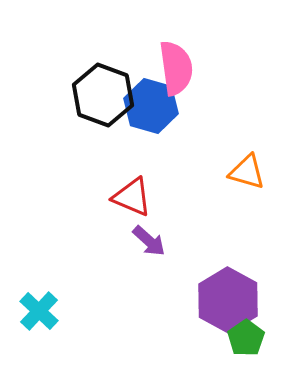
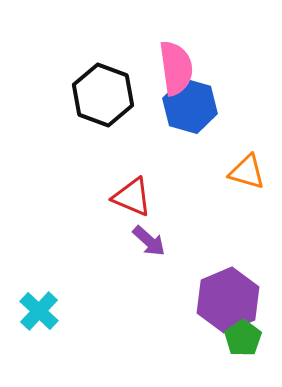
blue hexagon: moved 39 px right
purple hexagon: rotated 8 degrees clockwise
green pentagon: moved 3 px left
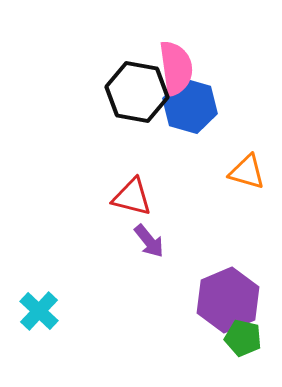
black hexagon: moved 34 px right, 3 px up; rotated 10 degrees counterclockwise
red triangle: rotated 9 degrees counterclockwise
purple arrow: rotated 9 degrees clockwise
green pentagon: rotated 24 degrees counterclockwise
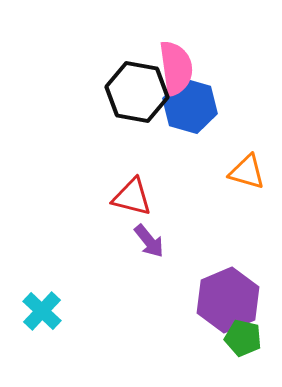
cyan cross: moved 3 px right
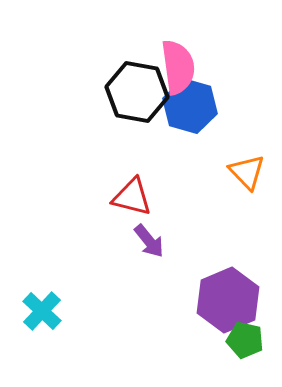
pink semicircle: moved 2 px right, 1 px up
orange triangle: rotated 30 degrees clockwise
green pentagon: moved 2 px right, 2 px down
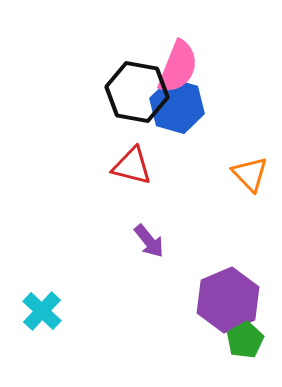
pink semicircle: rotated 30 degrees clockwise
blue hexagon: moved 13 px left
orange triangle: moved 3 px right, 2 px down
red triangle: moved 31 px up
green pentagon: rotated 30 degrees clockwise
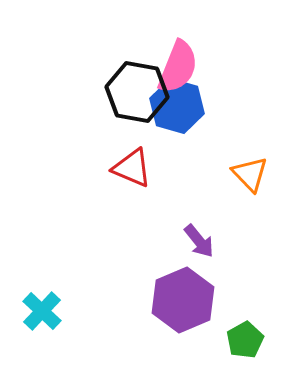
red triangle: moved 2 px down; rotated 9 degrees clockwise
purple arrow: moved 50 px right
purple hexagon: moved 45 px left
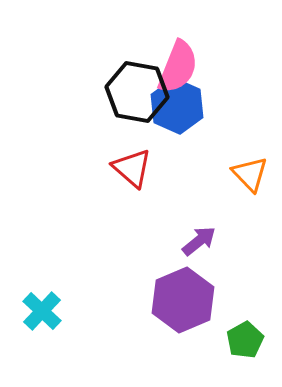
blue hexagon: rotated 8 degrees clockwise
red triangle: rotated 18 degrees clockwise
purple arrow: rotated 90 degrees counterclockwise
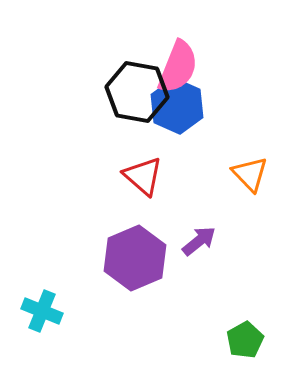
red triangle: moved 11 px right, 8 px down
purple hexagon: moved 48 px left, 42 px up
cyan cross: rotated 21 degrees counterclockwise
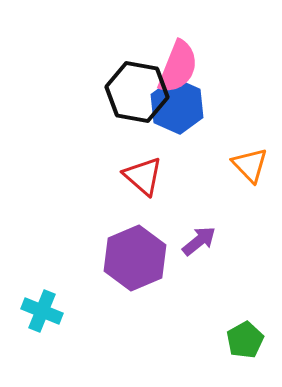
orange triangle: moved 9 px up
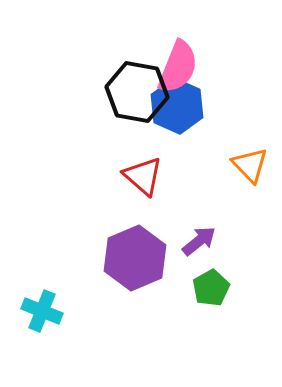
green pentagon: moved 34 px left, 52 px up
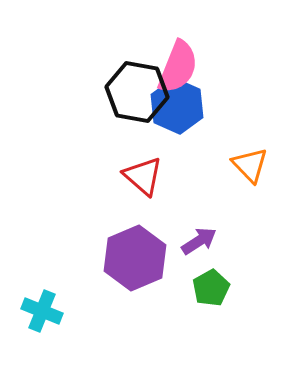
purple arrow: rotated 6 degrees clockwise
